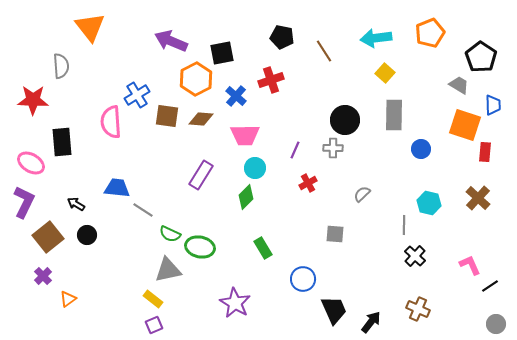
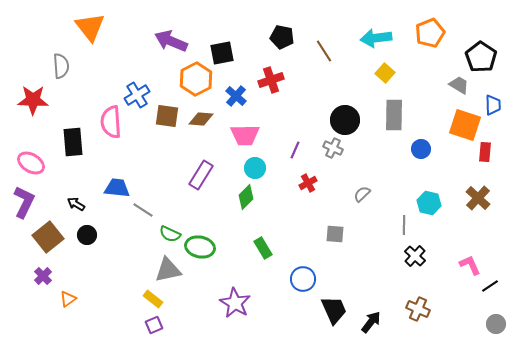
black rectangle at (62, 142): moved 11 px right
gray cross at (333, 148): rotated 24 degrees clockwise
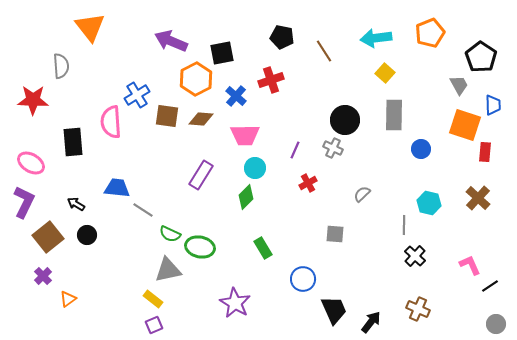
gray trapezoid at (459, 85): rotated 30 degrees clockwise
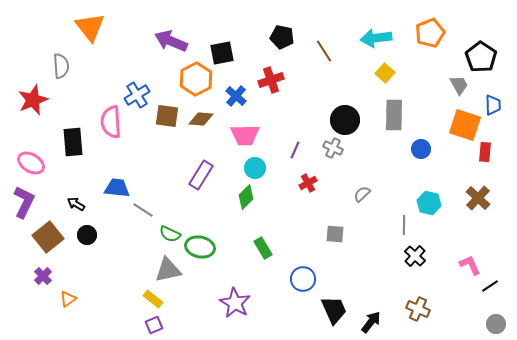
red star at (33, 100): rotated 24 degrees counterclockwise
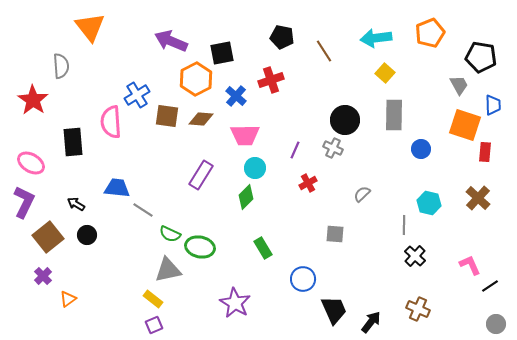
black pentagon at (481, 57): rotated 24 degrees counterclockwise
red star at (33, 100): rotated 16 degrees counterclockwise
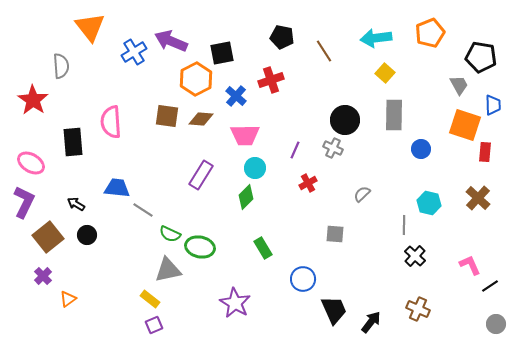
blue cross at (137, 95): moved 3 px left, 43 px up
yellow rectangle at (153, 299): moved 3 px left
